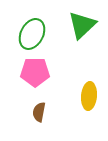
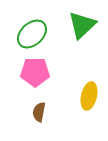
green ellipse: rotated 20 degrees clockwise
yellow ellipse: rotated 8 degrees clockwise
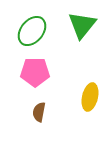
green triangle: rotated 8 degrees counterclockwise
green ellipse: moved 3 px up; rotated 8 degrees counterclockwise
yellow ellipse: moved 1 px right, 1 px down
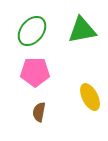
green triangle: moved 5 px down; rotated 40 degrees clockwise
yellow ellipse: rotated 40 degrees counterclockwise
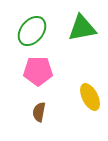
green triangle: moved 2 px up
pink pentagon: moved 3 px right, 1 px up
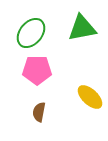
green ellipse: moved 1 px left, 2 px down
pink pentagon: moved 1 px left, 1 px up
yellow ellipse: rotated 20 degrees counterclockwise
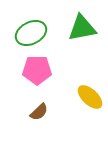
green ellipse: rotated 24 degrees clockwise
brown semicircle: rotated 144 degrees counterclockwise
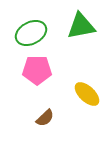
green triangle: moved 1 px left, 2 px up
yellow ellipse: moved 3 px left, 3 px up
brown semicircle: moved 6 px right, 6 px down
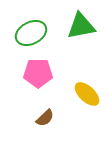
pink pentagon: moved 1 px right, 3 px down
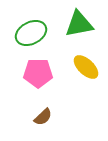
green triangle: moved 2 px left, 2 px up
yellow ellipse: moved 1 px left, 27 px up
brown semicircle: moved 2 px left, 1 px up
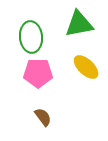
green ellipse: moved 4 px down; rotated 68 degrees counterclockwise
brown semicircle: rotated 84 degrees counterclockwise
